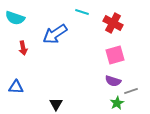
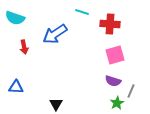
red cross: moved 3 px left, 1 px down; rotated 24 degrees counterclockwise
red arrow: moved 1 px right, 1 px up
gray line: rotated 48 degrees counterclockwise
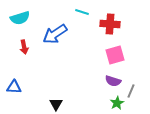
cyan semicircle: moved 5 px right; rotated 36 degrees counterclockwise
blue triangle: moved 2 px left
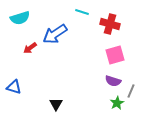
red cross: rotated 12 degrees clockwise
red arrow: moved 6 px right, 1 px down; rotated 64 degrees clockwise
blue triangle: rotated 14 degrees clockwise
